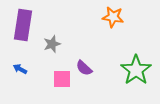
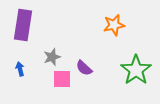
orange star: moved 1 px right, 8 px down; rotated 20 degrees counterclockwise
gray star: moved 13 px down
blue arrow: rotated 48 degrees clockwise
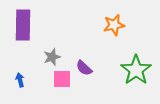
purple rectangle: rotated 8 degrees counterclockwise
blue arrow: moved 11 px down
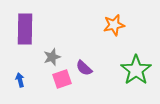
purple rectangle: moved 2 px right, 4 px down
pink square: rotated 18 degrees counterclockwise
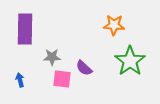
orange star: rotated 15 degrees clockwise
gray star: rotated 18 degrees clockwise
green star: moved 6 px left, 9 px up
pink square: rotated 24 degrees clockwise
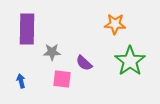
orange star: moved 1 px right, 1 px up
purple rectangle: moved 2 px right
gray star: moved 5 px up
purple semicircle: moved 5 px up
blue arrow: moved 1 px right, 1 px down
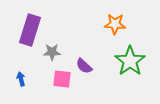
purple rectangle: moved 3 px right, 1 px down; rotated 16 degrees clockwise
purple semicircle: moved 3 px down
blue arrow: moved 2 px up
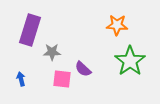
orange star: moved 2 px right, 1 px down
purple semicircle: moved 1 px left, 3 px down
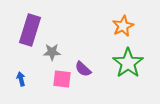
orange star: moved 6 px right, 1 px down; rotated 30 degrees counterclockwise
green star: moved 2 px left, 2 px down
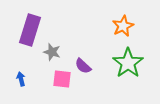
gray star: rotated 18 degrees clockwise
purple semicircle: moved 3 px up
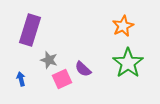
gray star: moved 3 px left, 8 px down
purple semicircle: moved 3 px down
pink square: rotated 30 degrees counterclockwise
